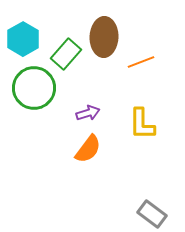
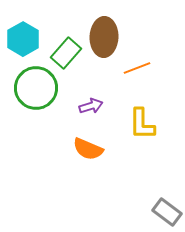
green rectangle: moved 1 px up
orange line: moved 4 px left, 6 px down
green circle: moved 2 px right
purple arrow: moved 3 px right, 7 px up
orange semicircle: rotated 76 degrees clockwise
gray rectangle: moved 15 px right, 2 px up
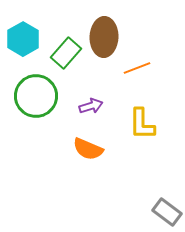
green circle: moved 8 px down
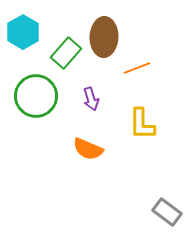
cyan hexagon: moved 7 px up
purple arrow: moved 7 px up; rotated 90 degrees clockwise
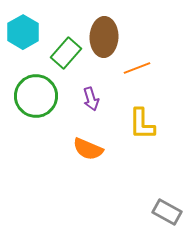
gray rectangle: rotated 8 degrees counterclockwise
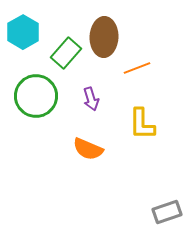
gray rectangle: rotated 48 degrees counterclockwise
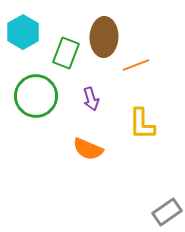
green rectangle: rotated 20 degrees counterclockwise
orange line: moved 1 px left, 3 px up
gray rectangle: rotated 16 degrees counterclockwise
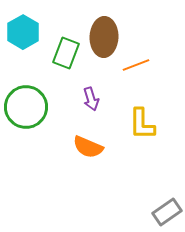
green circle: moved 10 px left, 11 px down
orange semicircle: moved 2 px up
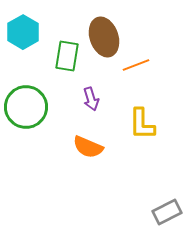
brown ellipse: rotated 21 degrees counterclockwise
green rectangle: moved 1 px right, 3 px down; rotated 12 degrees counterclockwise
gray rectangle: rotated 8 degrees clockwise
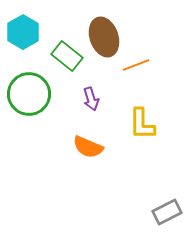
green rectangle: rotated 60 degrees counterclockwise
green circle: moved 3 px right, 13 px up
